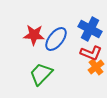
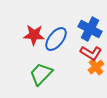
red L-shape: rotated 10 degrees clockwise
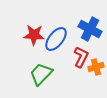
red L-shape: moved 10 px left, 4 px down; rotated 95 degrees counterclockwise
orange cross: rotated 21 degrees clockwise
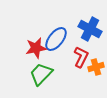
red star: moved 2 px right, 13 px down; rotated 15 degrees counterclockwise
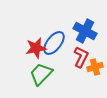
blue cross: moved 5 px left, 2 px down
blue ellipse: moved 2 px left, 4 px down
orange cross: moved 1 px left
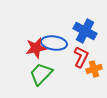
blue ellipse: rotated 60 degrees clockwise
orange cross: moved 1 px left, 2 px down
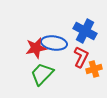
green trapezoid: moved 1 px right
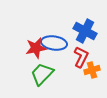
orange cross: moved 2 px left, 1 px down
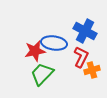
red star: moved 1 px left, 3 px down
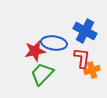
red L-shape: moved 1 px right, 1 px down; rotated 20 degrees counterclockwise
